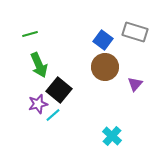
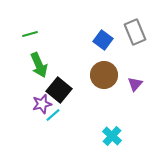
gray rectangle: rotated 50 degrees clockwise
brown circle: moved 1 px left, 8 px down
purple star: moved 4 px right
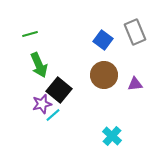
purple triangle: rotated 42 degrees clockwise
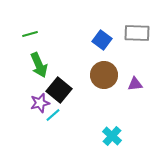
gray rectangle: moved 2 px right, 1 px down; rotated 65 degrees counterclockwise
blue square: moved 1 px left
purple star: moved 2 px left, 1 px up
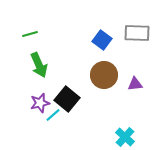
black square: moved 8 px right, 9 px down
cyan cross: moved 13 px right, 1 px down
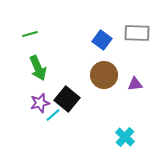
green arrow: moved 1 px left, 3 px down
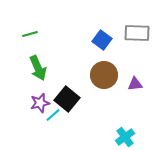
cyan cross: rotated 12 degrees clockwise
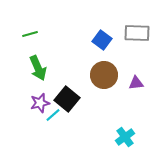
purple triangle: moved 1 px right, 1 px up
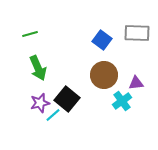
cyan cross: moved 3 px left, 36 px up
